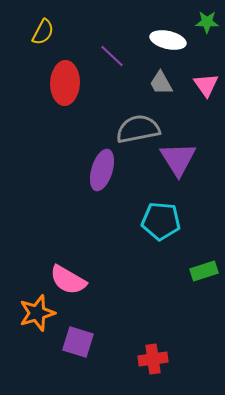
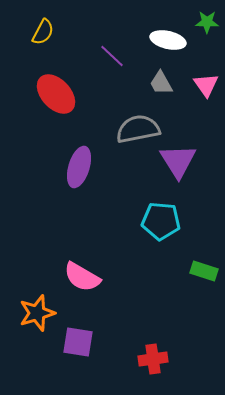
red ellipse: moved 9 px left, 11 px down; rotated 45 degrees counterclockwise
purple triangle: moved 2 px down
purple ellipse: moved 23 px left, 3 px up
green rectangle: rotated 36 degrees clockwise
pink semicircle: moved 14 px right, 3 px up
purple square: rotated 8 degrees counterclockwise
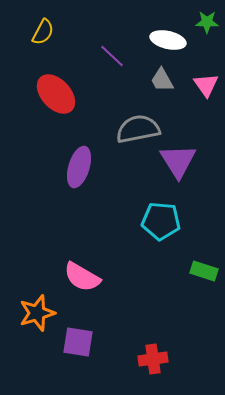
gray trapezoid: moved 1 px right, 3 px up
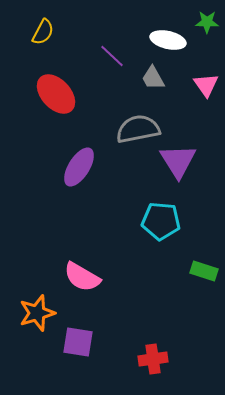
gray trapezoid: moved 9 px left, 2 px up
purple ellipse: rotated 15 degrees clockwise
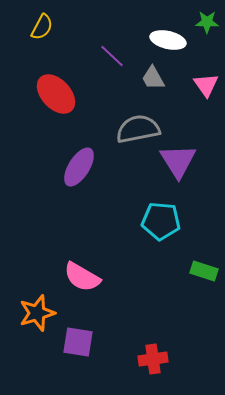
yellow semicircle: moved 1 px left, 5 px up
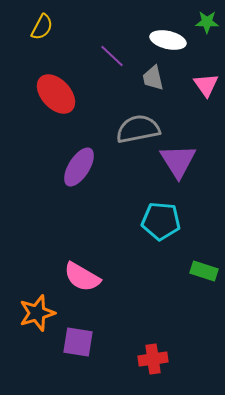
gray trapezoid: rotated 16 degrees clockwise
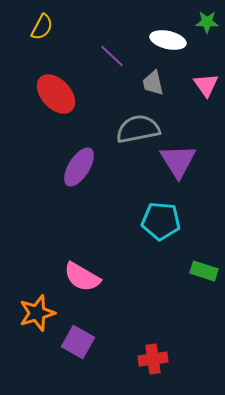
gray trapezoid: moved 5 px down
purple square: rotated 20 degrees clockwise
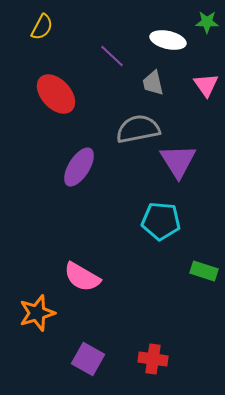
purple square: moved 10 px right, 17 px down
red cross: rotated 16 degrees clockwise
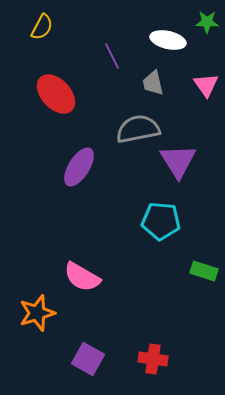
purple line: rotated 20 degrees clockwise
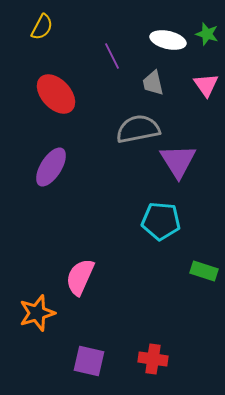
green star: moved 12 px down; rotated 15 degrees clockwise
purple ellipse: moved 28 px left
pink semicircle: moved 2 px left; rotated 84 degrees clockwise
purple square: moved 1 px right, 2 px down; rotated 16 degrees counterclockwise
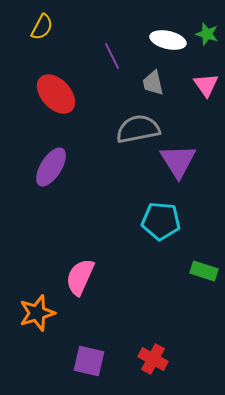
red cross: rotated 20 degrees clockwise
